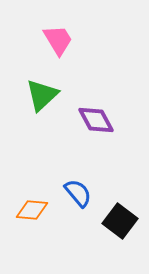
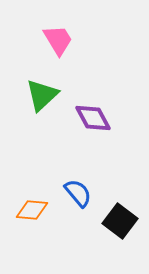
purple diamond: moved 3 px left, 2 px up
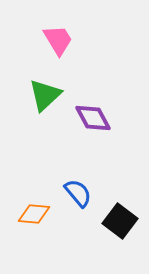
green triangle: moved 3 px right
orange diamond: moved 2 px right, 4 px down
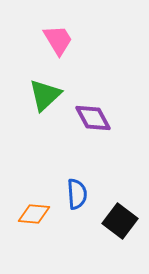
blue semicircle: moved 1 px left, 1 px down; rotated 36 degrees clockwise
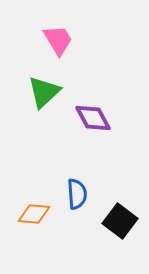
green triangle: moved 1 px left, 3 px up
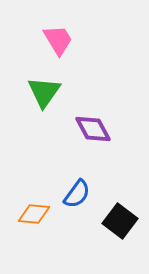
green triangle: rotated 12 degrees counterclockwise
purple diamond: moved 11 px down
blue semicircle: rotated 40 degrees clockwise
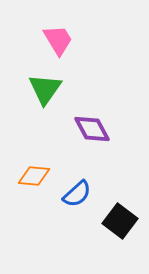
green triangle: moved 1 px right, 3 px up
purple diamond: moved 1 px left
blue semicircle: rotated 12 degrees clockwise
orange diamond: moved 38 px up
